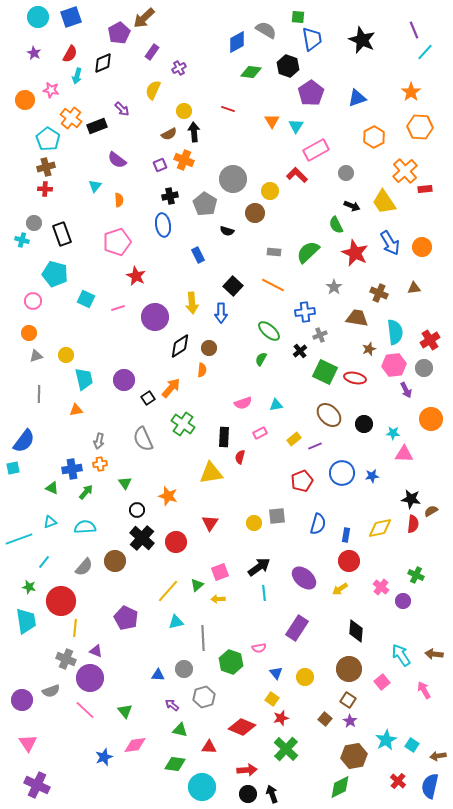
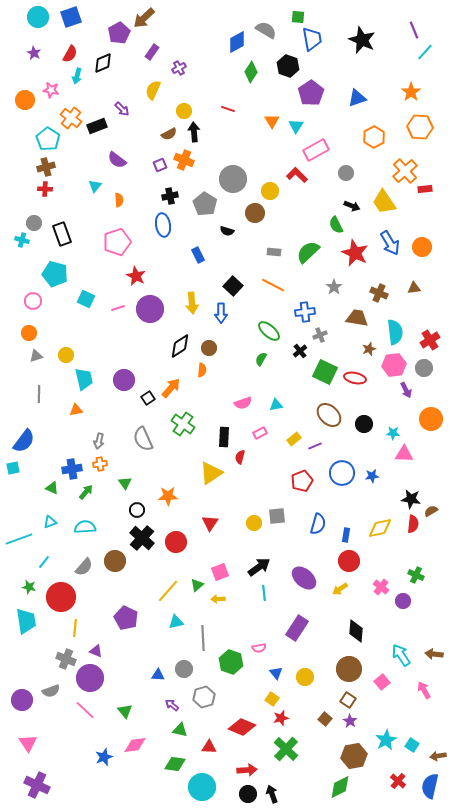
green diamond at (251, 72): rotated 65 degrees counterclockwise
purple circle at (155, 317): moved 5 px left, 8 px up
yellow triangle at (211, 473): rotated 25 degrees counterclockwise
orange star at (168, 496): rotated 18 degrees counterclockwise
red circle at (61, 601): moved 4 px up
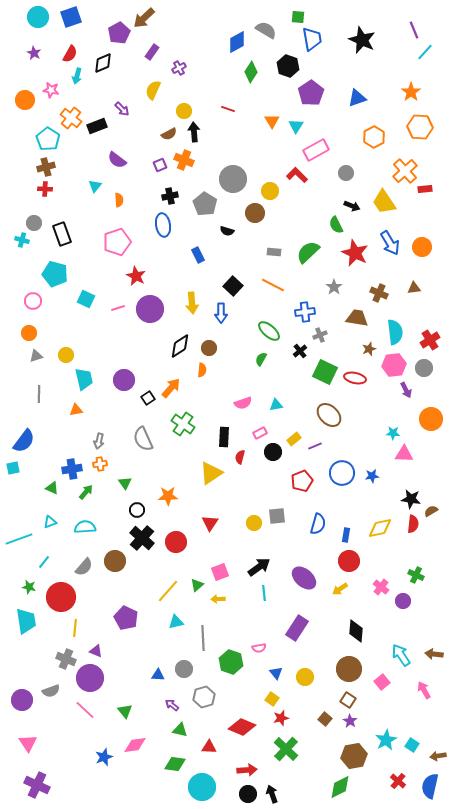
black circle at (364, 424): moved 91 px left, 28 px down
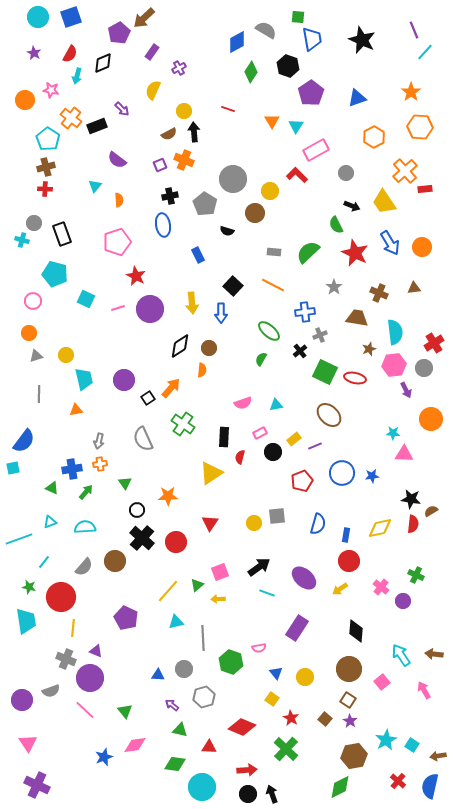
red cross at (430, 340): moved 4 px right, 3 px down
cyan line at (264, 593): moved 3 px right; rotated 63 degrees counterclockwise
yellow line at (75, 628): moved 2 px left
red star at (281, 718): moved 10 px right; rotated 28 degrees counterclockwise
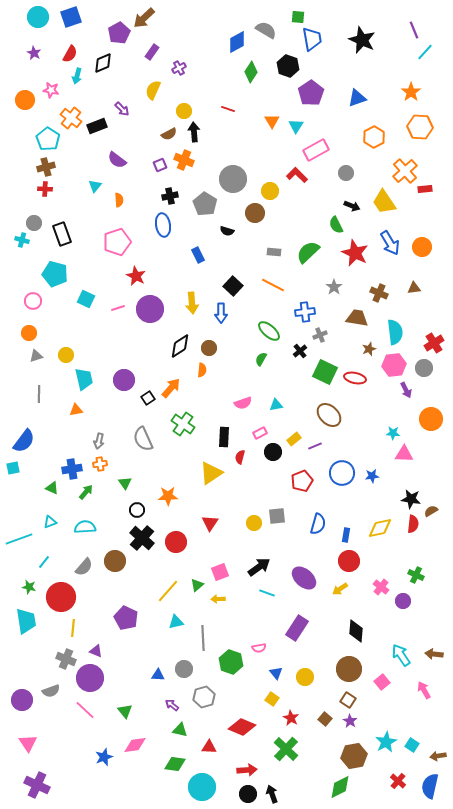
cyan star at (386, 740): moved 2 px down
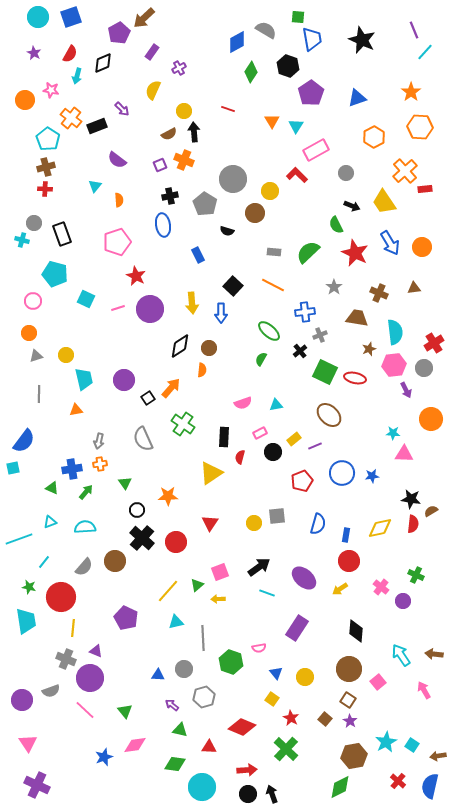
pink square at (382, 682): moved 4 px left
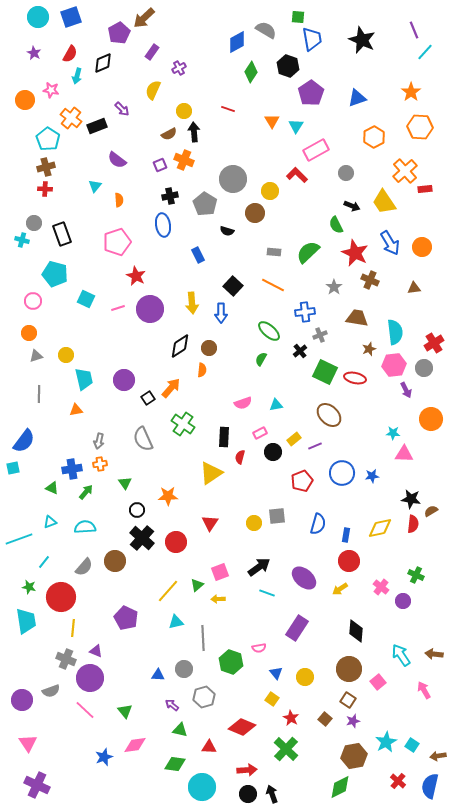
brown cross at (379, 293): moved 9 px left, 13 px up
purple star at (350, 721): moved 3 px right; rotated 24 degrees clockwise
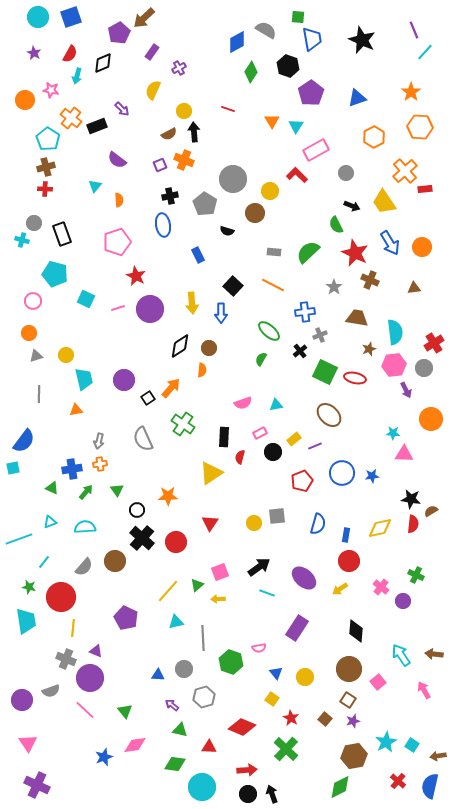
green triangle at (125, 483): moved 8 px left, 7 px down
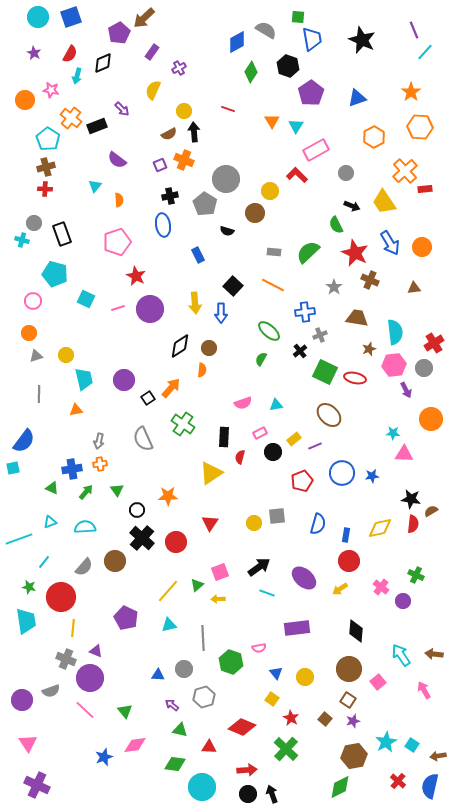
gray circle at (233, 179): moved 7 px left
yellow arrow at (192, 303): moved 3 px right
cyan triangle at (176, 622): moved 7 px left, 3 px down
purple rectangle at (297, 628): rotated 50 degrees clockwise
